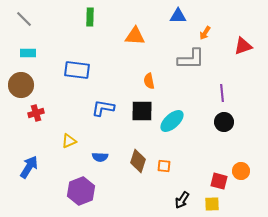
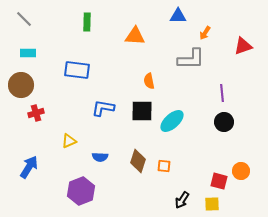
green rectangle: moved 3 px left, 5 px down
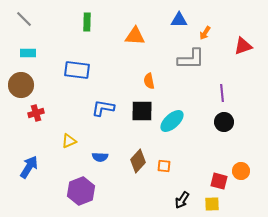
blue triangle: moved 1 px right, 4 px down
brown diamond: rotated 25 degrees clockwise
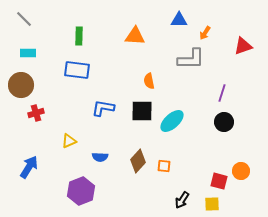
green rectangle: moved 8 px left, 14 px down
purple line: rotated 24 degrees clockwise
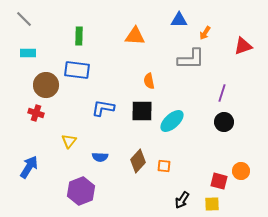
brown circle: moved 25 px right
red cross: rotated 35 degrees clockwise
yellow triangle: rotated 28 degrees counterclockwise
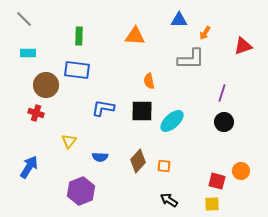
red square: moved 2 px left
black arrow: moved 13 px left; rotated 90 degrees clockwise
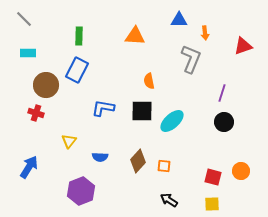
orange arrow: rotated 40 degrees counterclockwise
gray L-shape: rotated 68 degrees counterclockwise
blue rectangle: rotated 70 degrees counterclockwise
red square: moved 4 px left, 4 px up
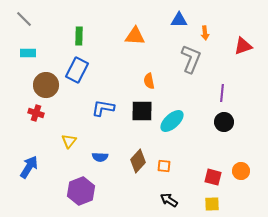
purple line: rotated 12 degrees counterclockwise
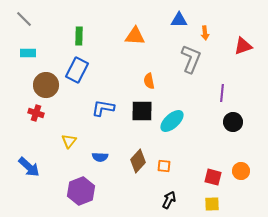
black circle: moved 9 px right
blue arrow: rotated 100 degrees clockwise
black arrow: rotated 84 degrees clockwise
